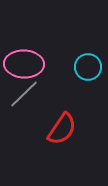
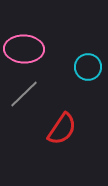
pink ellipse: moved 15 px up
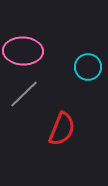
pink ellipse: moved 1 px left, 2 px down
red semicircle: rotated 12 degrees counterclockwise
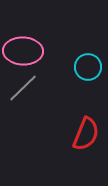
gray line: moved 1 px left, 6 px up
red semicircle: moved 24 px right, 5 px down
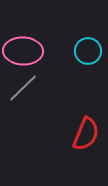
cyan circle: moved 16 px up
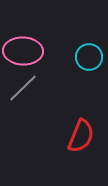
cyan circle: moved 1 px right, 6 px down
red semicircle: moved 5 px left, 2 px down
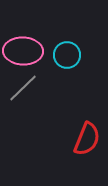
cyan circle: moved 22 px left, 2 px up
red semicircle: moved 6 px right, 3 px down
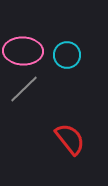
gray line: moved 1 px right, 1 px down
red semicircle: moved 17 px left; rotated 60 degrees counterclockwise
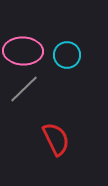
red semicircle: moved 14 px left; rotated 12 degrees clockwise
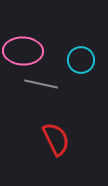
cyan circle: moved 14 px right, 5 px down
gray line: moved 17 px right, 5 px up; rotated 56 degrees clockwise
